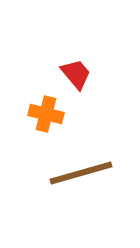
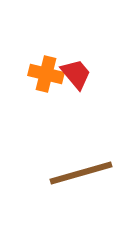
orange cross: moved 40 px up
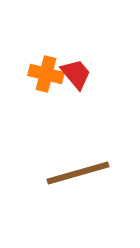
brown line: moved 3 px left
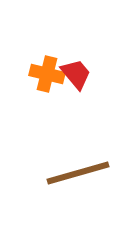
orange cross: moved 1 px right
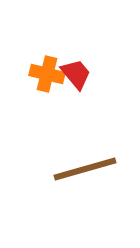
brown line: moved 7 px right, 4 px up
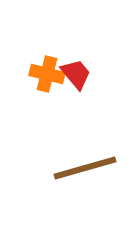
brown line: moved 1 px up
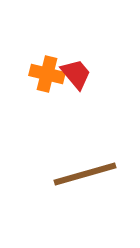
brown line: moved 6 px down
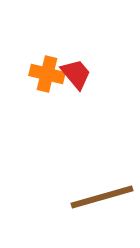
brown line: moved 17 px right, 23 px down
